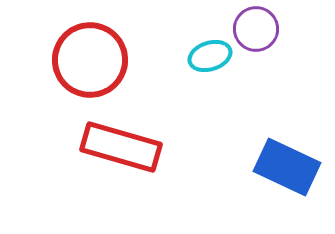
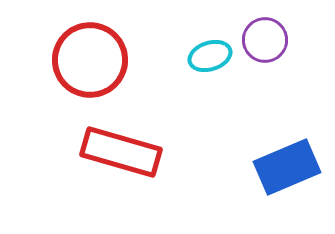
purple circle: moved 9 px right, 11 px down
red rectangle: moved 5 px down
blue rectangle: rotated 48 degrees counterclockwise
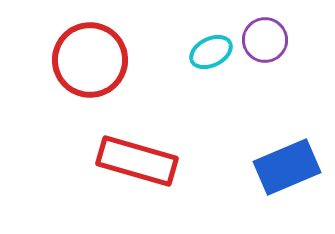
cyan ellipse: moved 1 px right, 4 px up; rotated 9 degrees counterclockwise
red rectangle: moved 16 px right, 9 px down
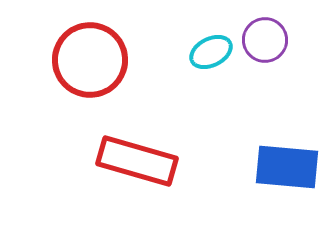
blue rectangle: rotated 28 degrees clockwise
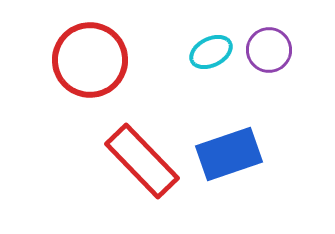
purple circle: moved 4 px right, 10 px down
red rectangle: moved 5 px right; rotated 30 degrees clockwise
blue rectangle: moved 58 px left, 13 px up; rotated 24 degrees counterclockwise
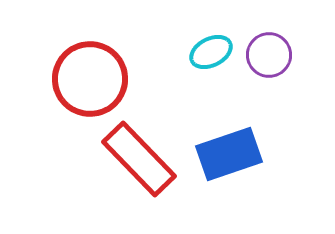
purple circle: moved 5 px down
red circle: moved 19 px down
red rectangle: moved 3 px left, 2 px up
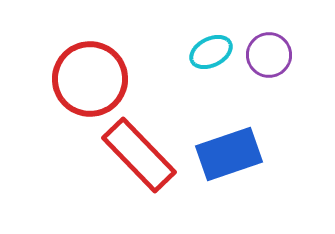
red rectangle: moved 4 px up
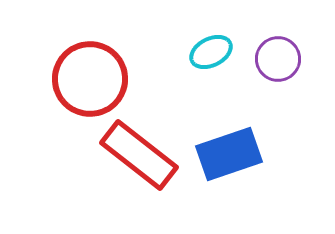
purple circle: moved 9 px right, 4 px down
red rectangle: rotated 8 degrees counterclockwise
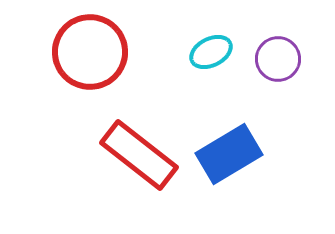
red circle: moved 27 px up
blue rectangle: rotated 12 degrees counterclockwise
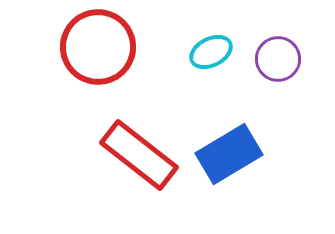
red circle: moved 8 px right, 5 px up
